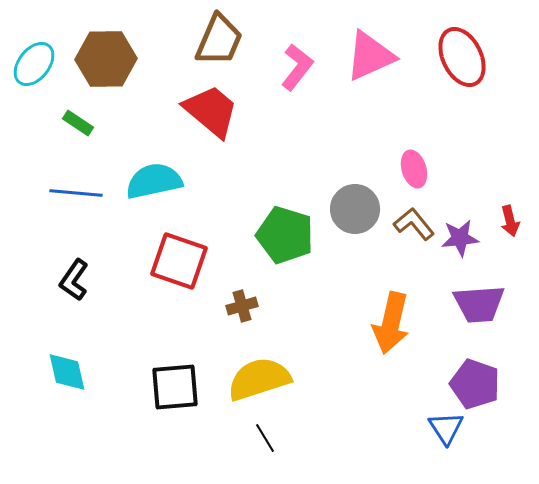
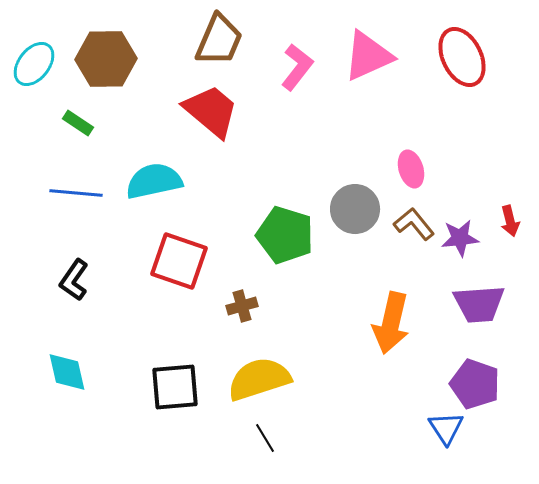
pink triangle: moved 2 px left
pink ellipse: moved 3 px left
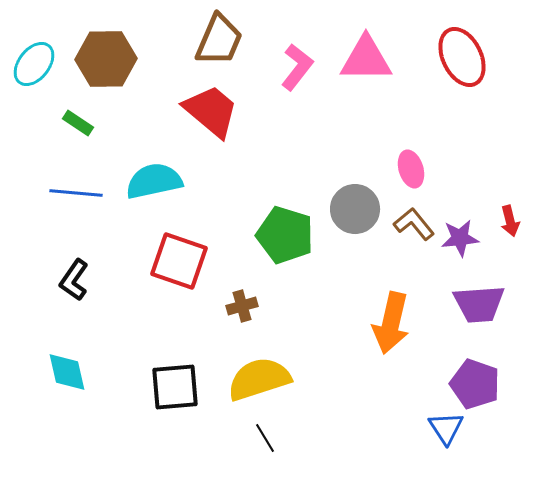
pink triangle: moved 2 px left, 3 px down; rotated 24 degrees clockwise
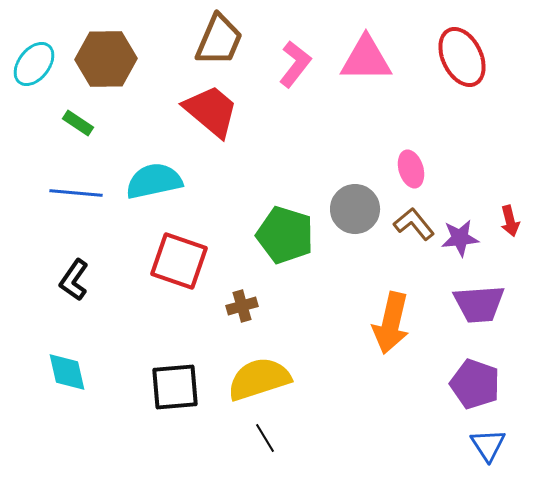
pink L-shape: moved 2 px left, 3 px up
blue triangle: moved 42 px right, 17 px down
